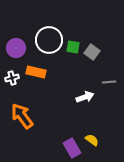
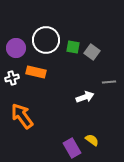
white circle: moved 3 px left
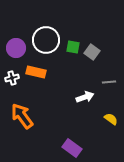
yellow semicircle: moved 19 px right, 21 px up
purple rectangle: rotated 24 degrees counterclockwise
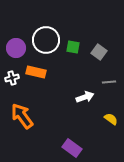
gray square: moved 7 px right
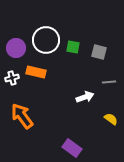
gray square: rotated 21 degrees counterclockwise
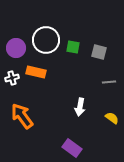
white arrow: moved 5 px left, 10 px down; rotated 120 degrees clockwise
yellow semicircle: moved 1 px right, 1 px up
